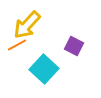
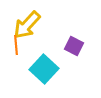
orange line: moved 1 px left; rotated 66 degrees counterclockwise
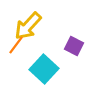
yellow arrow: moved 1 px right, 1 px down
orange line: rotated 42 degrees clockwise
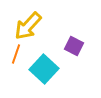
orange line: moved 9 px down; rotated 18 degrees counterclockwise
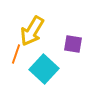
yellow arrow: moved 4 px right, 5 px down; rotated 12 degrees counterclockwise
purple square: moved 1 px left, 2 px up; rotated 18 degrees counterclockwise
